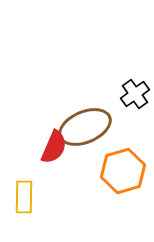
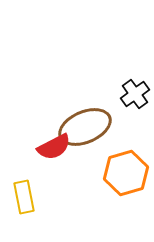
red semicircle: rotated 40 degrees clockwise
orange hexagon: moved 3 px right, 2 px down
yellow rectangle: rotated 12 degrees counterclockwise
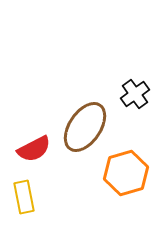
brown ellipse: rotated 33 degrees counterclockwise
red semicircle: moved 20 px left, 2 px down
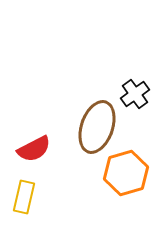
brown ellipse: moved 12 px right; rotated 15 degrees counterclockwise
yellow rectangle: rotated 24 degrees clockwise
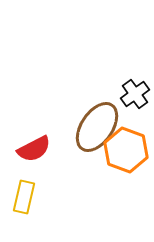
brown ellipse: rotated 15 degrees clockwise
orange hexagon: moved 23 px up; rotated 24 degrees counterclockwise
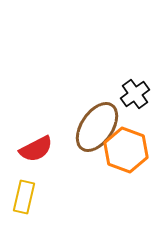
red semicircle: moved 2 px right
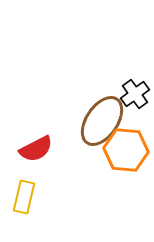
brown ellipse: moved 5 px right, 6 px up
orange hexagon: rotated 15 degrees counterclockwise
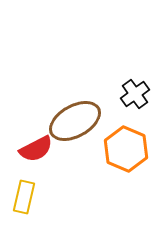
brown ellipse: moved 27 px left; rotated 27 degrees clockwise
orange hexagon: moved 1 px up; rotated 18 degrees clockwise
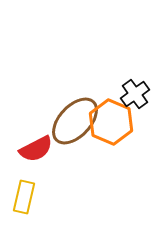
brown ellipse: rotated 18 degrees counterclockwise
orange hexagon: moved 15 px left, 27 px up
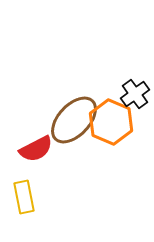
brown ellipse: moved 1 px left, 1 px up
yellow rectangle: rotated 24 degrees counterclockwise
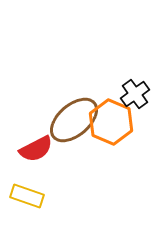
brown ellipse: rotated 6 degrees clockwise
yellow rectangle: moved 3 px right, 1 px up; rotated 60 degrees counterclockwise
